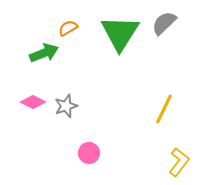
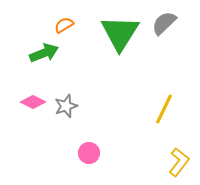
orange semicircle: moved 4 px left, 3 px up
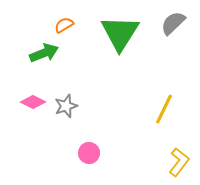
gray semicircle: moved 9 px right
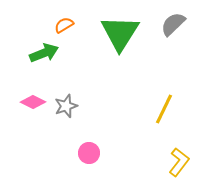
gray semicircle: moved 1 px down
